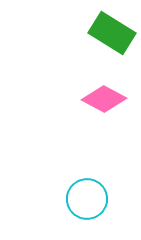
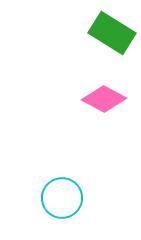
cyan circle: moved 25 px left, 1 px up
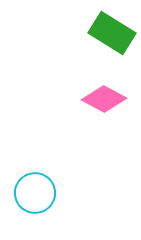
cyan circle: moved 27 px left, 5 px up
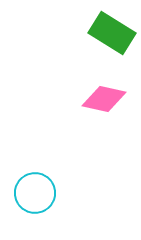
pink diamond: rotated 15 degrees counterclockwise
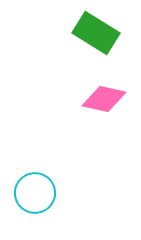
green rectangle: moved 16 px left
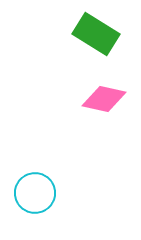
green rectangle: moved 1 px down
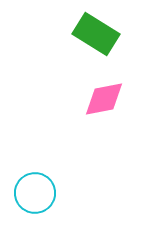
pink diamond: rotated 24 degrees counterclockwise
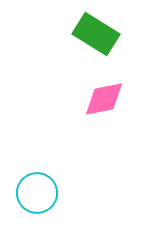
cyan circle: moved 2 px right
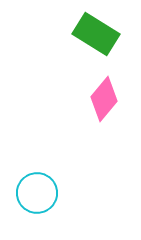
pink diamond: rotated 39 degrees counterclockwise
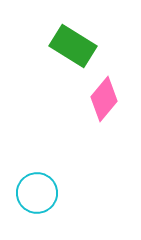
green rectangle: moved 23 px left, 12 px down
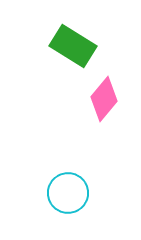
cyan circle: moved 31 px right
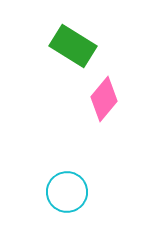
cyan circle: moved 1 px left, 1 px up
